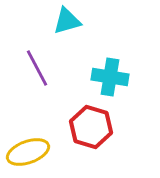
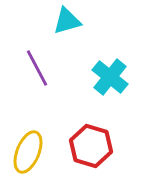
cyan cross: rotated 30 degrees clockwise
red hexagon: moved 19 px down
yellow ellipse: rotated 48 degrees counterclockwise
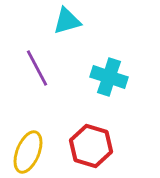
cyan cross: moved 1 px left; rotated 21 degrees counterclockwise
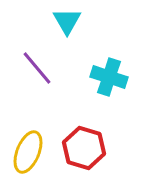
cyan triangle: rotated 44 degrees counterclockwise
purple line: rotated 12 degrees counterclockwise
red hexagon: moved 7 px left, 2 px down
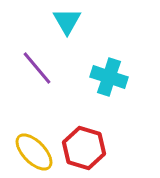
yellow ellipse: moved 6 px right; rotated 66 degrees counterclockwise
